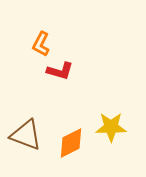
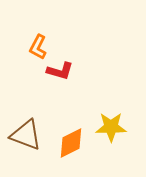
orange L-shape: moved 3 px left, 3 px down
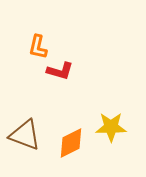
orange L-shape: rotated 15 degrees counterclockwise
brown triangle: moved 1 px left
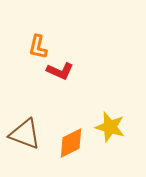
red L-shape: rotated 8 degrees clockwise
yellow star: moved 1 px left; rotated 16 degrees clockwise
brown triangle: moved 1 px up
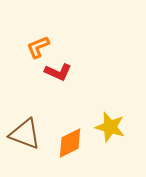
orange L-shape: rotated 55 degrees clockwise
red L-shape: moved 2 px left, 1 px down
orange diamond: moved 1 px left
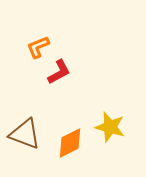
red L-shape: moved 1 px right; rotated 52 degrees counterclockwise
